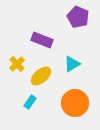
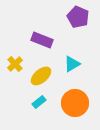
yellow cross: moved 2 px left
cyan rectangle: moved 9 px right; rotated 16 degrees clockwise
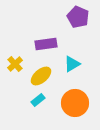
purple rectangle: moved 4 px right, 4 px down; rotated 30 degrees counterclockwise
cyan rectangle: moved 1 px left, 2 px up
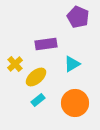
yellow ellipse: moved 5 px left, 1 px down
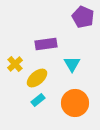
purple pentagon: moved 5 px right
cyan triangle: rotated 30 degrees counterclockwise
yellow ellipse: moved 1 px right, 1 px down
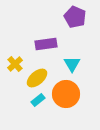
purple pentagon: moved 8 px left
orange circle: moved 9 px left, 9 px up
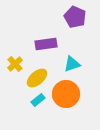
cyan triangle: rotated 42 degrees clockwise
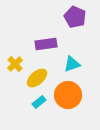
orange circle: moved 2 px right, 1 px down
cyan rectangle: moved 1 px right, 2 px down
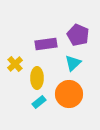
purple pentagon: moved 3 px right, 18 px down
cyan triangle: moved 1 px right, 1 px up; rotated 24 degrees counterclockwise
yellow ellipse: rotated 50 degrees counterclockwise
orange circle: moved 1 px right, 1 px up
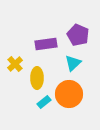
cyan rectangle: moved 5 px right
